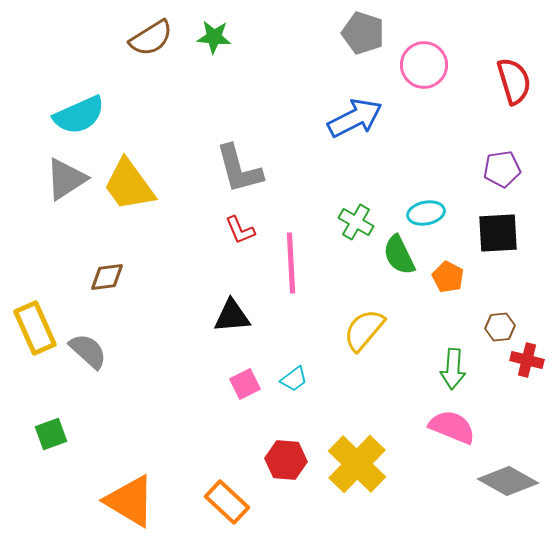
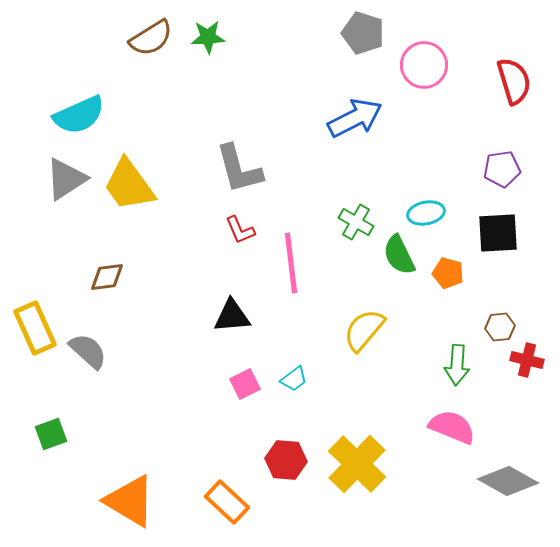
green star: moved 6 px left; rotated 8 degrees counterclockwise
pink line: rotated 4 degrees counterclockwise
orange pentagon: moved 4 px up; rotated 12 degrees counterclockwise
green arrow: moved 4 px right, 4 px up
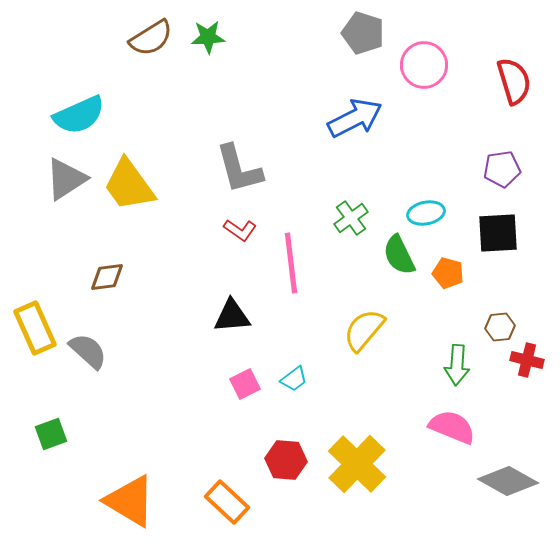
green cross: moved 5 px left, 4 px up; rotated 24 degrees clockwise
red L-shape: rotated 32 degrees counterclockwise
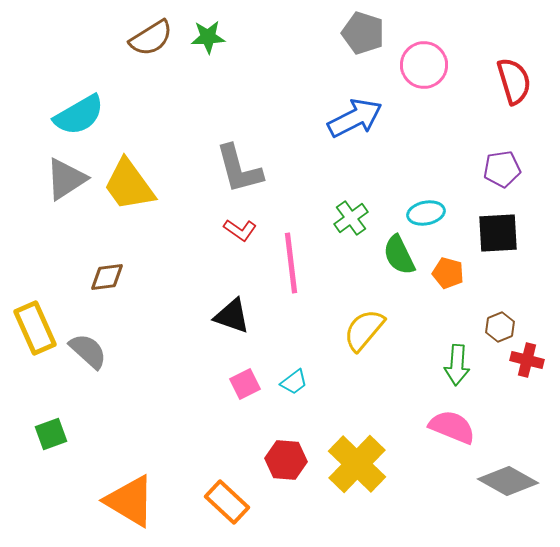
cyan semicircle: rotated 6 degrees counterclockwise
black triangle: rotated 24 degrees clockwise
brown hexagon: rotated 16 degrees counterclockwise
cyan trapezoid: moved 3 px down
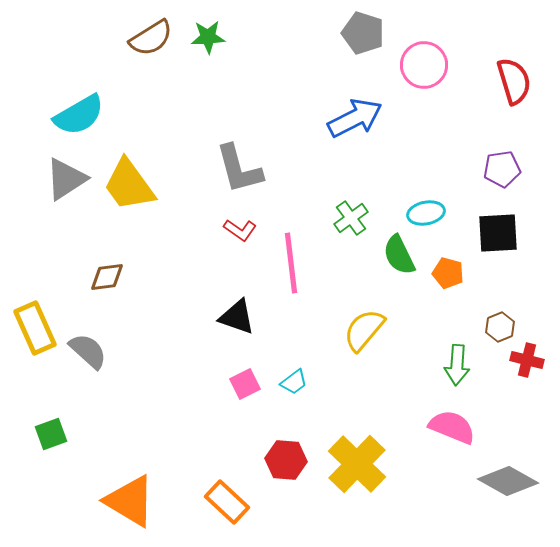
black triangle: moved 5 px right, 1 px down
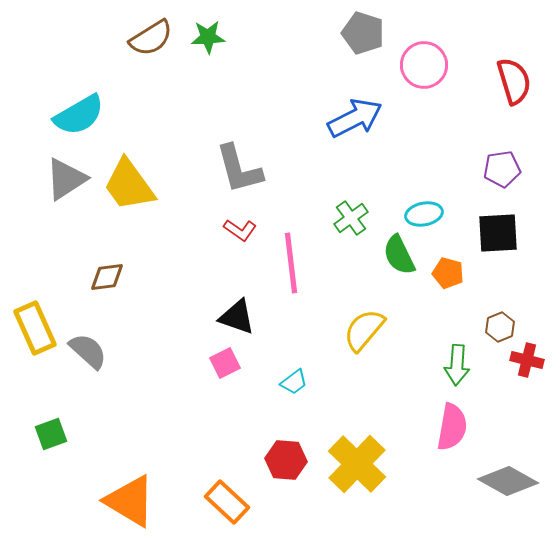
cyan ellipse: moved 2 px left, 1 px down
pink square: moved 20 px left, 21 px up
pink semicircle: rotated 78 degrees clockwise
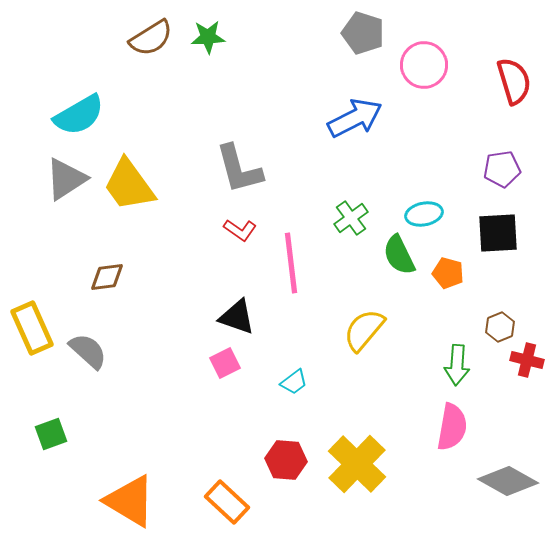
yellow rectangle: moved 3 px left
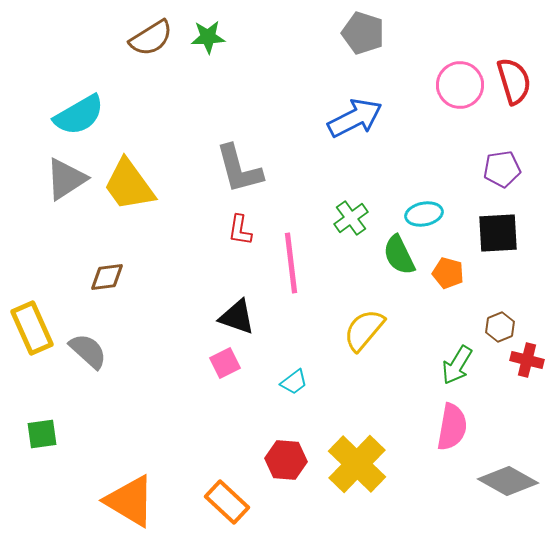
pink circle: moved 36 px right, 20 px down
red L-shape: rotated 64 degrees clockwise
green arrow: rotated 27 degrees clockwise
green square: moved 9 px left; rotated 12 degrees clockwise
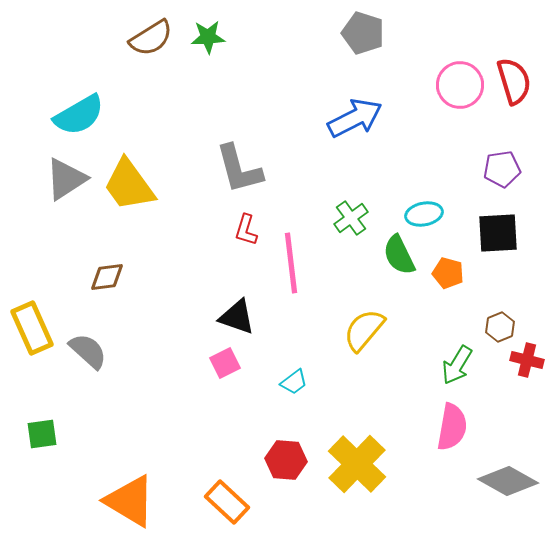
red L-shape: moved 6 px right; rotated 8 degrees clockwise
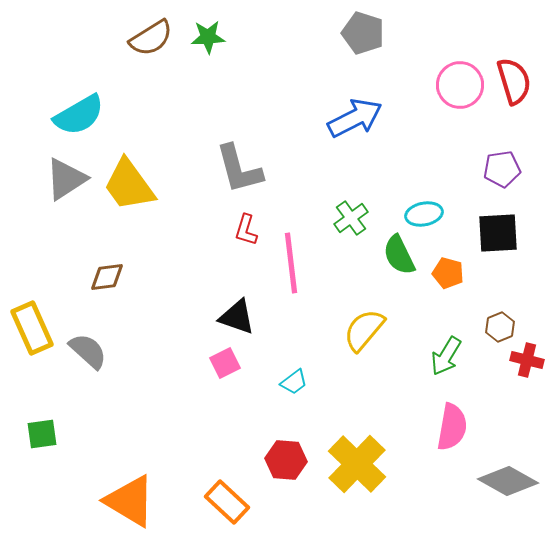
green arrow: moved 11 px left, 9 px up
